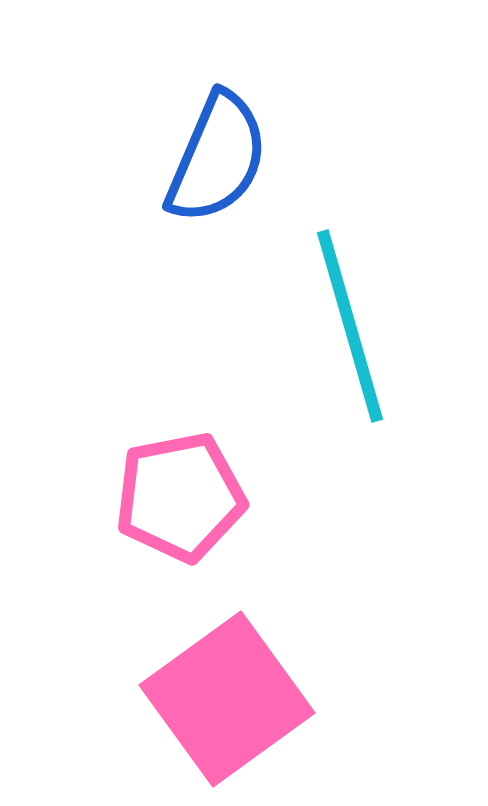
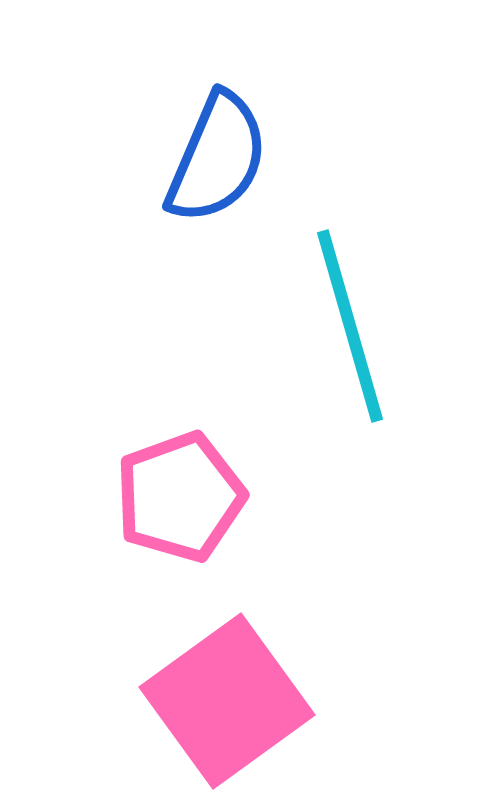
pink pentagon: rotated 9 degrees counterclockwise
pink square: moved 2 px down
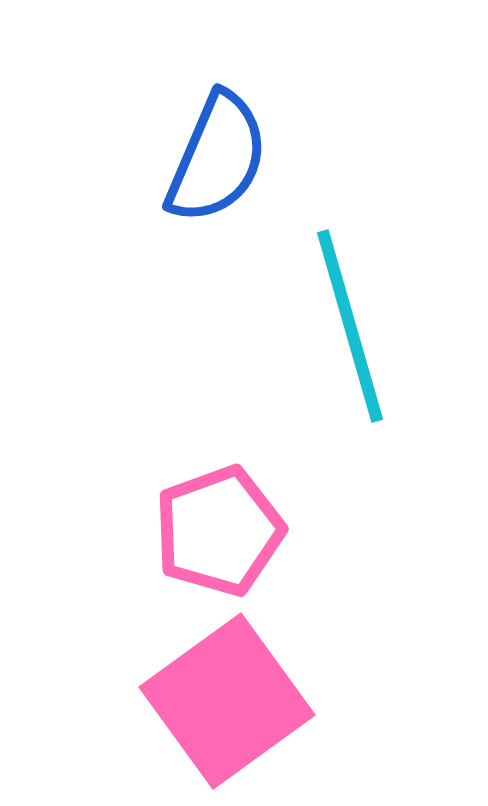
pink pentagon: moved 39 px right, 34 px down
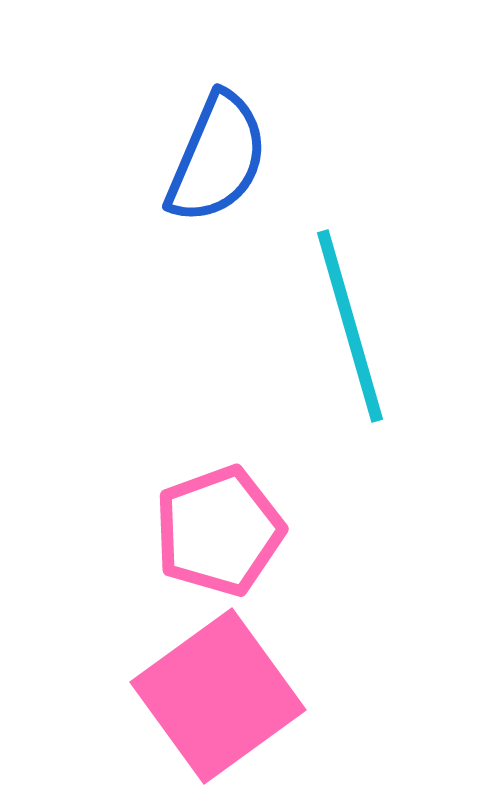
pink square: moved 9 px left, 5 px up
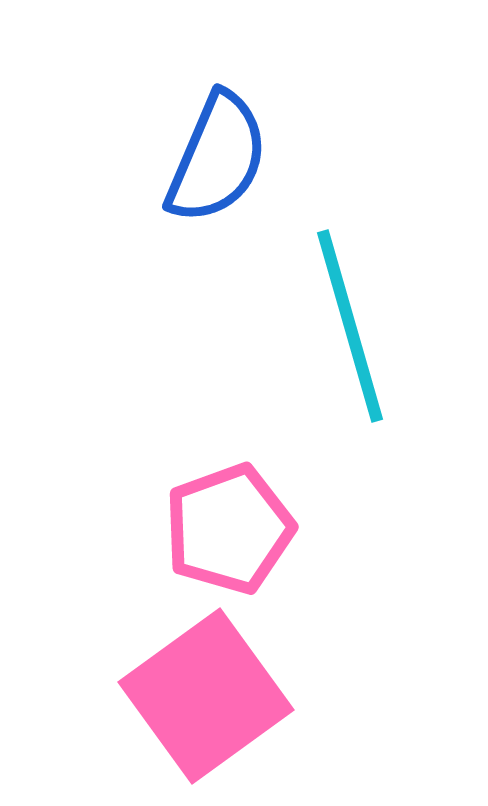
pink pentagon: moved 10 px right, 2 px up
pink square: moved 12 px left
